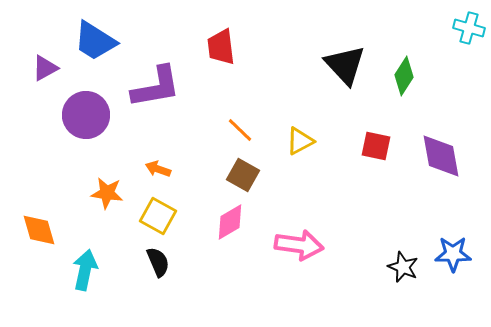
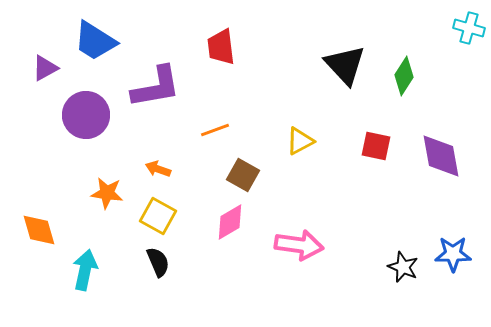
orange line: moved 25 px left; rotated 64 degrees counterclockwise
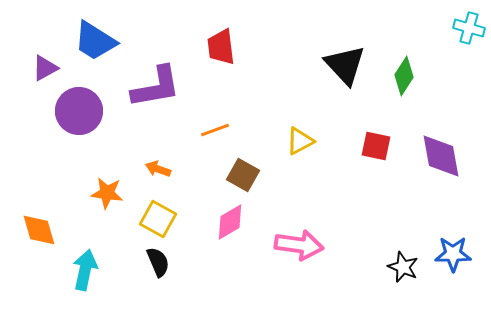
purple circle: moved 7 px left, 4 px up
yellow square: moved 3 px down
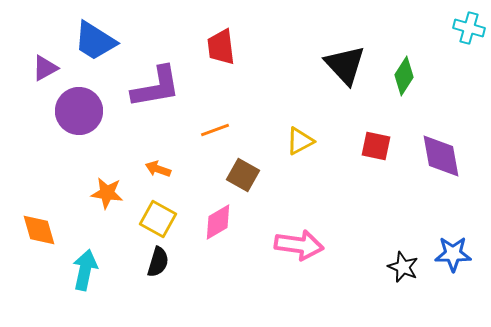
pink diamond: moved 12 px left
black semicircle: rotated 40 degrees clockwise
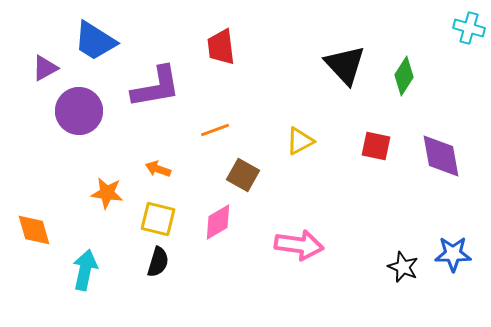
yellow square: rotated 15 degrees counterclockwise
orange diamond: moved 5 px left
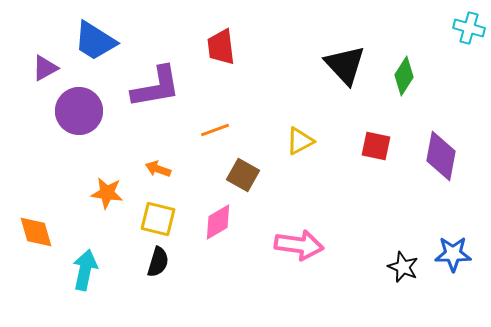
purple diamond: rotated 21 degrees clockwise
orange diamond: moved 2 px right, 2 px down
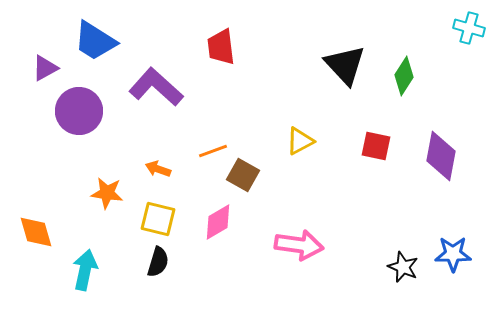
purple L-shape: rotated 128 degrees counterclockwise
orange line: moved 2 px left, 21 px down
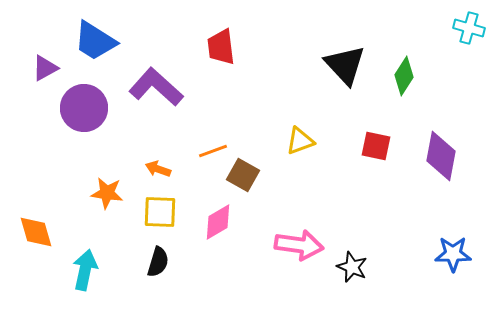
purple circle: moved 5 px right, 3 px up
yellow triangle: rotated 8 degrees clockwise
yellow square: moved 2 px right, 7 px up; rotated 12 degrees counterclockwise
black star: moved 51 px left
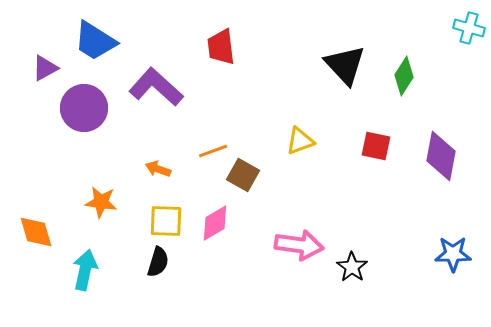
orange star: moved 6 px left, 9 px down
yellow square: moved 6 px right, 9 px down
pink diamond: moved 3 px left, 1 px down
black star: rotated 12 degrees clockwise
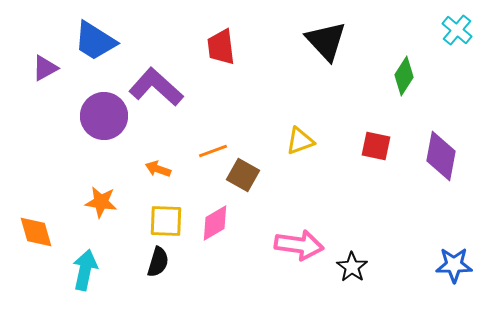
cyan cross: moved 12 px left, 2 px down; rotated 24 degrees clockwise
black triangle: moved 19 px left, 24 px up
purple circle: moved 20 px right, 8 px down
blue star: moved 1 px right, 11 px down
